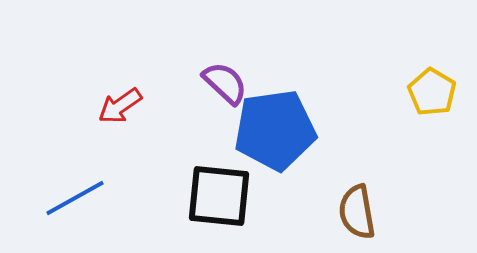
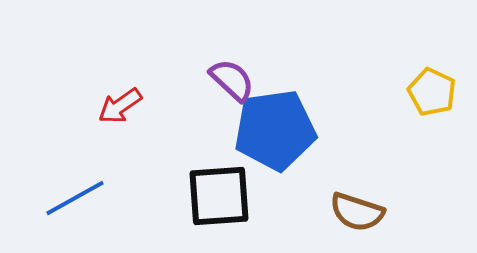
purple semicircle: moved 7 px right, 3 px up
yellow pentagon: rotated 6 degrees counterclockwise
black square: rotated 10 degrees counterclockwise
brown semicircle: rotated 62 degrees counterclockwise
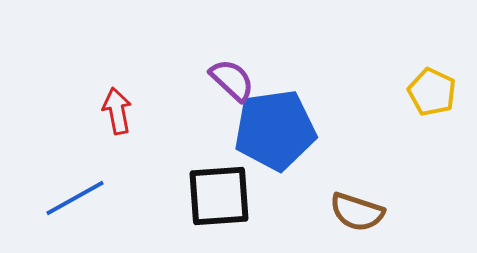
red arrow: moved 3 px left, 5 px down; rotated 114 degrees clockwise
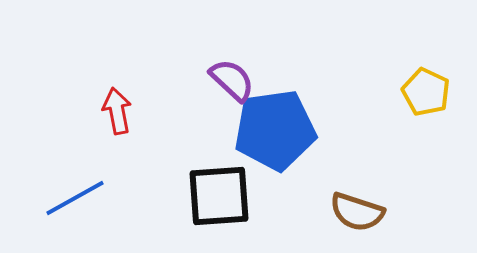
yellow pentagon: moved 6 px left
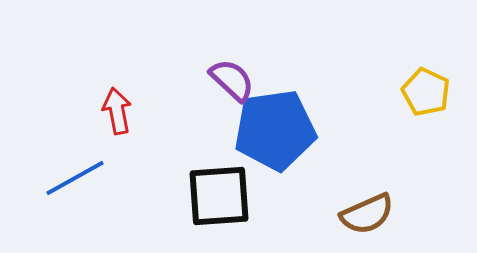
blue line: moved 20 px up
brown semicircle: moved 10 px right, 2 px down; rotated 42 degrees counterclockwise
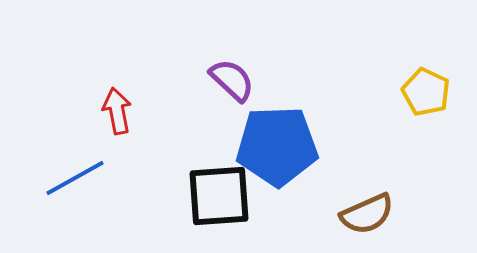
blue pentagon: moved 2 px right, 16 px down; rotated 6 degrees clockwise
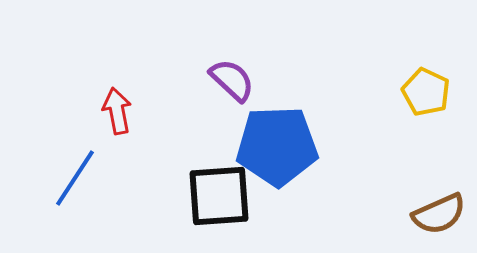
blue line: rotated 28 degrees counterclockwise
brown semicircle: moved 72 px right
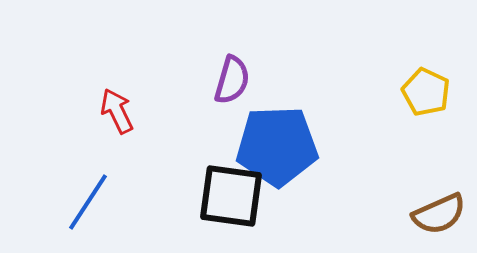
purple semicircle: rotated 63 degrees clockwise
red arrow: rotated 15 degrees counterclockwise
blue line: moved 13 px right, 24 px down
black square: moved 12 px right; rotated 12 degrees clockwise
